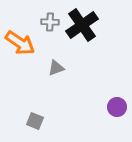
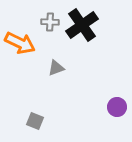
orange arrow: rotated 8 degrees counterclockwise
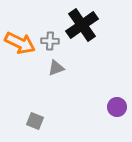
gray cross: moved 19 px down
